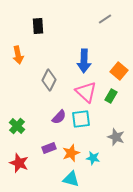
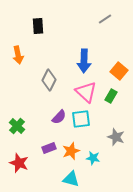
orange star: moved 2 px up
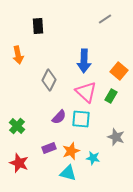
cyan square: rotated 12 degrees clockwise
cyan triangle: moved 3 px left, 6 px up
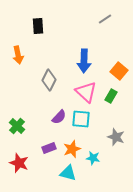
orange star: moved 1 px right, 2 px up
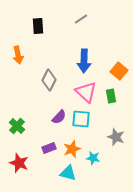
gray line: moved 24 px left
green rectangle: rotated 40 degrees counterclockwise
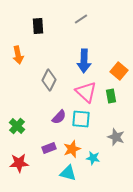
red star: rotated 24 degrees counterclockwise
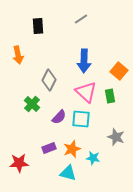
green rectangle: moved 1 px left
green cross: moved 15 px right, 22 px up
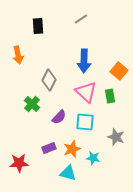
cyan square: moved 4 px right, 3 px down
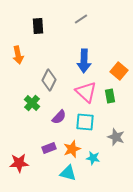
green cross: moved 1 px up
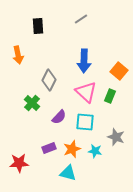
green rectangle: rotated 32 degrees clockwise
cyan star: moved 2 px right, 7 px up
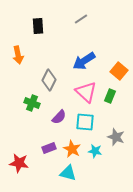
blue arrow: rotated 55 degrees clockwise
green cross: rotated 21 degrees counterclockwise
orange star: rotated 24 degrees counterclockwise
red star: rotated 12 degrees clockwise
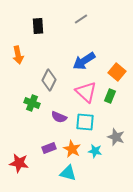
orange square: moved 2 px left, 1 px down
purple semicircle: rotated 70 degrees clockwise
